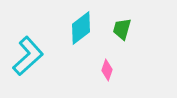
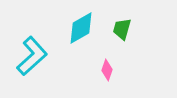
cyan diamond: rotated 8 degrees clockwise
cyan L-shape: moved 4 px right
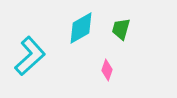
green trapezoid: moved 1 px left
cyan L-shape: moved 2 px left
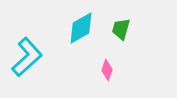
cyan L-shape: moved 3 px left, 1 px down
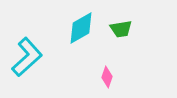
green trapezoid: rotated 115 degrees counterclockwise
pink diamond: moved 7 px down
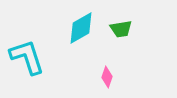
cyan L-shape: rotated 66 degrees counterclockwise
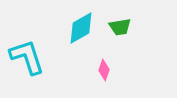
green trapezoid: moved 1 px left, 2 px up
pink diamond: moved 3 px left, 7 px up
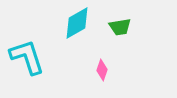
cyan diamond: moved 4 px left, 5 px up
pink diamond: moved 2 px left
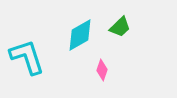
cyan diamond: moved 3 px right, 12 px down
green trapezoid: rotated 35 degrees counterclockwise
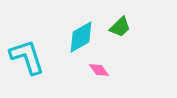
cyan diamond: moved 1 px right, 2 px down
pink diamond: moved 3 px left; rotated 55 degrees counterclockwise
